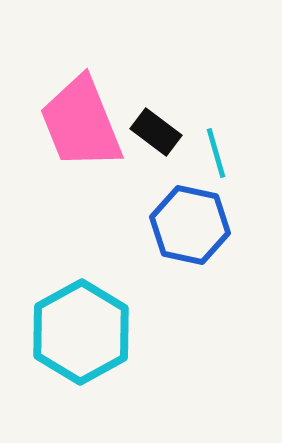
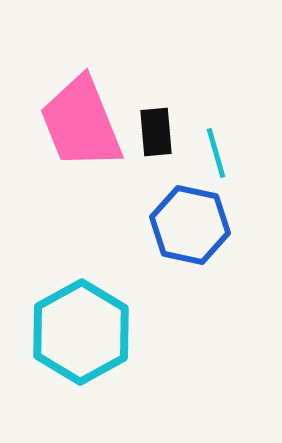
black rectangle: rotated 48 degrees clockwise
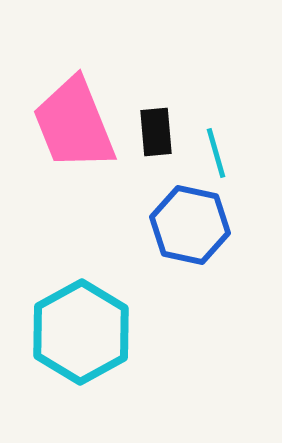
pink trapezoid: moved 7 px left, 1 px down
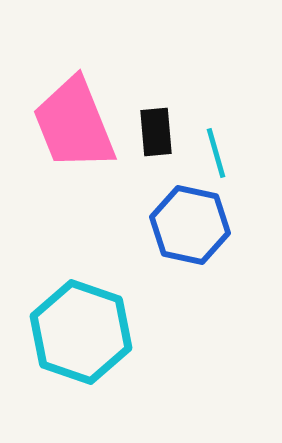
cyan hexagon: rotated 12 degrees counterclockwise
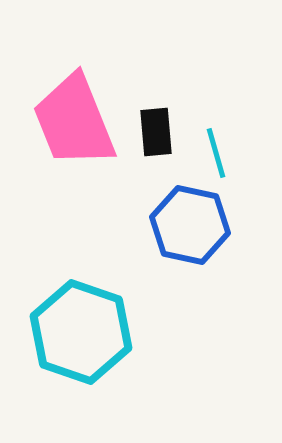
pink trapezoid: moved 3 px up
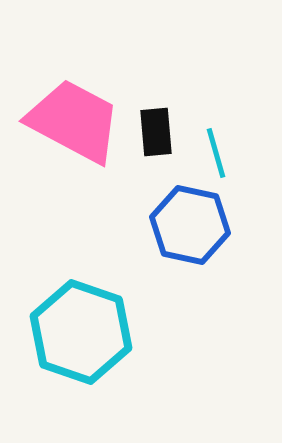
pink trapezoid: rotated 140 degrees clockwise
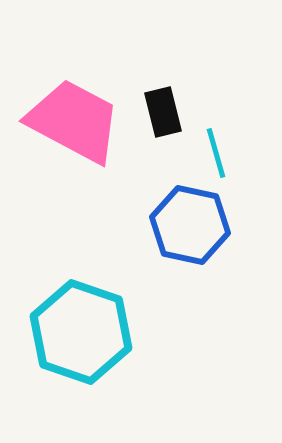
black rectangle: moved 7 px right, 20 px up; rotated 9 degrees counterclockwise
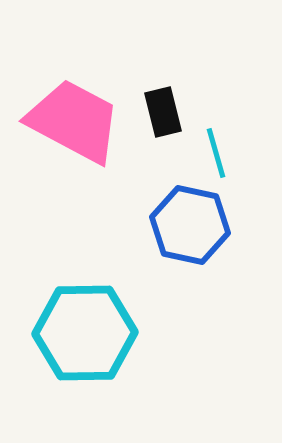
cyan hexagon: moved 4 px right, 1 px down; rotated 20 degrees counterclockwise
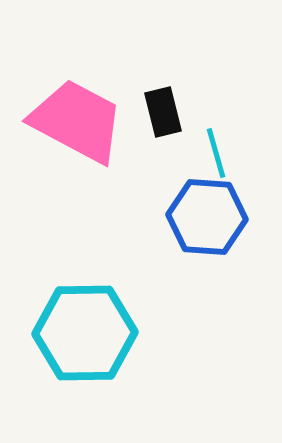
pink trapezoid: moved 3 px right
blue hexagon: moved 17 px right, 8 px up; rotated 8 degrees counterclockwise
